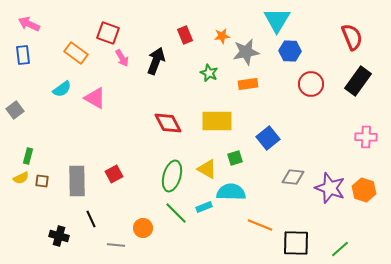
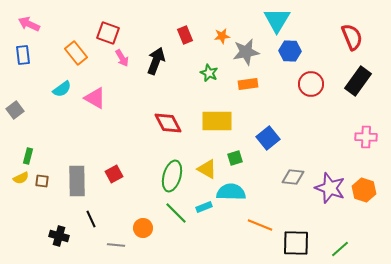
orange rectangle at (76, 53): rotated 15 degrees clockwise
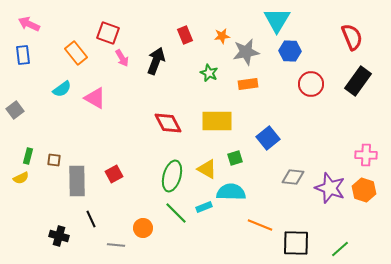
pink cross at (366, 137): moved 18 px down
brown square at (42, 181): moved 12 px right, 21 px up
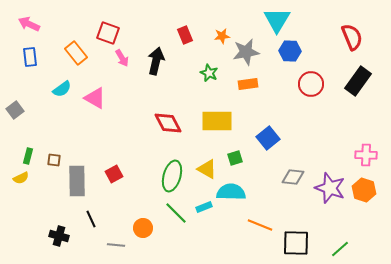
blue rectangle at (23, 55): moved 7 px right, 2 px down
black arrow at (156, 61): rotated 8 degrees counterclockwise
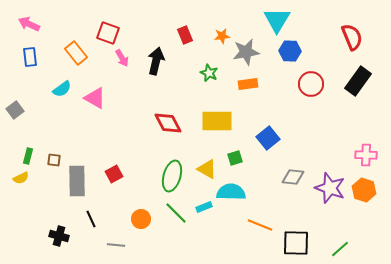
orange circle at (143, 228): moved 2 px left, 9 px up
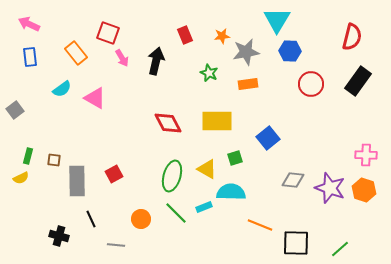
red semicircle at (352, 37): rotated 36 degrees clockwise
gray diamond at (293, 177): moved 3 px down
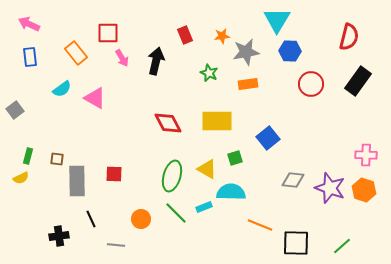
red square at (108, 33): rotated 20 degrees counterclockwise
red semicircle at (352, 37): moved 3 px left
brown square at (54, 160): moved 3 px right, 1 px up
red square at (114, 174): rotated 30 degrees clockwise
black cross at (59, 236): rotated 24 degrees counterclockwise
green line at (340, 249): moved 2 px right, 3 px up
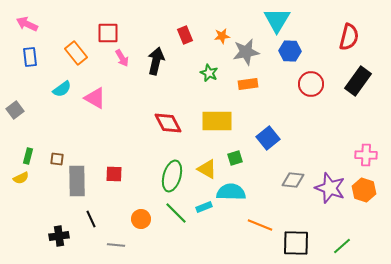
pink arrow at (29, 24): moved 2 px left
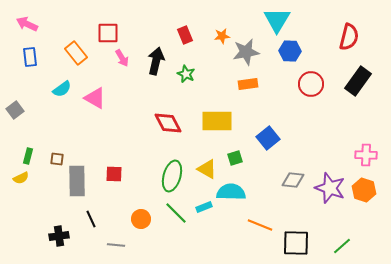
green star at (209, 73): moved 23 px left, 1 px down
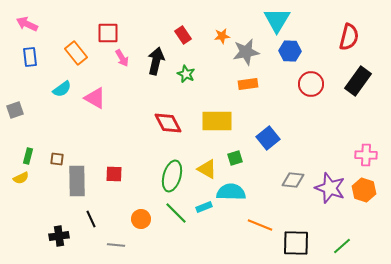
red rectangle at (185, 35): moved 2 px left; rotated 12 degrees counterclockwise
gray square at (15, 110): rotated 18 degrees clockwise
